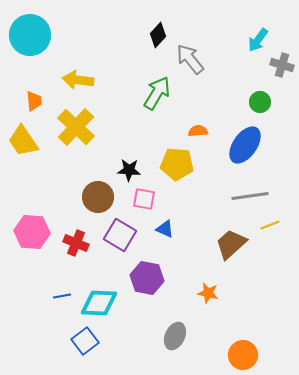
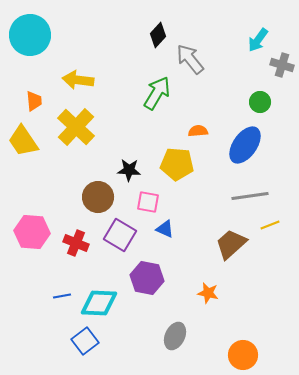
pink square: moved 4 px right, 3 px down
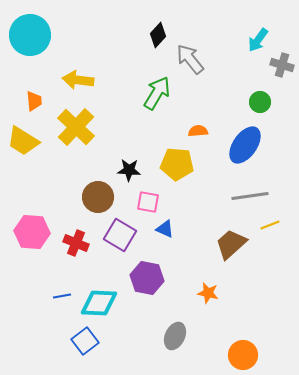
yellow trapezoid: rotated 24 degrees counterclockwise
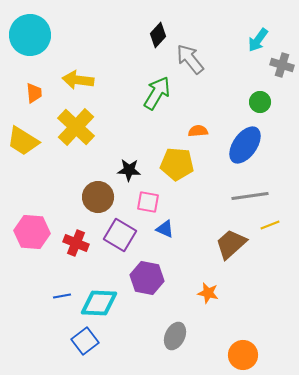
orange trapezoid: moved 8 px up
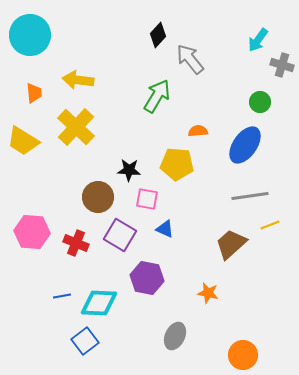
green arrow: moved 3 px down
pink square: moved 1 px left, 3 px up
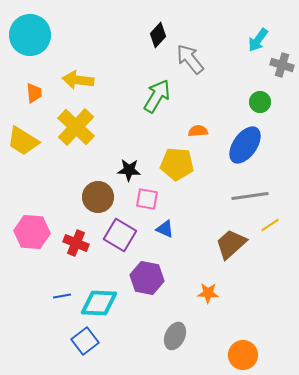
yellow line: rotated 12 degrees counterclockwise
orange star: rotated 10 degrees counterclockwise
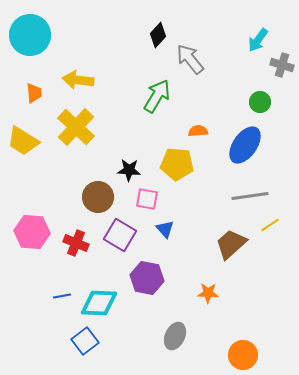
blue triangle: rotated 24 degrees clockwise
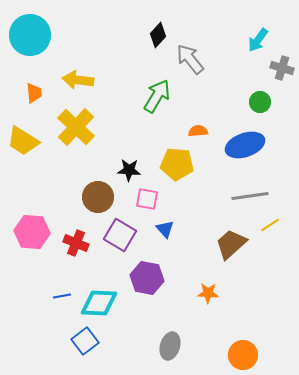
gray cross: moved 3 px down
blue ellipse: rotated 36 degrees clockwise
gray ellipse: moved 5 px left, 10 px down; rotated 8 degrees counterclockwise
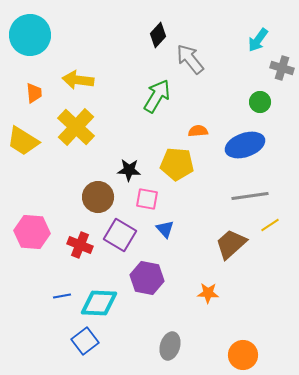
red cross: moved 4 px right, 2 px down
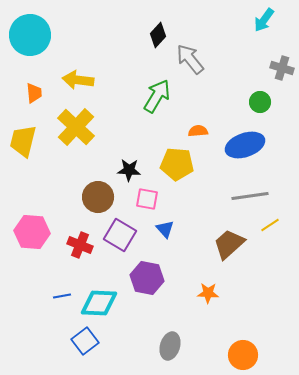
cyan arrow: moved 6 px right, 20 px up
yellow trapezoid: rotated 72 degrees clockwise
brown trapezoid: moved 2 px left
